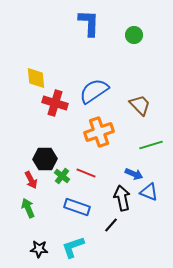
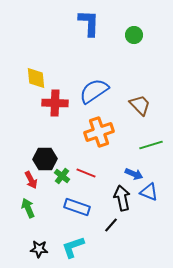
red cross: rotated 15 degrees counterclockwise
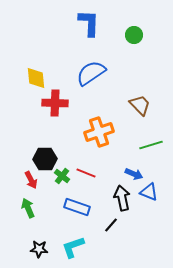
blue semicircle: moved 3 px left, 18 px up
